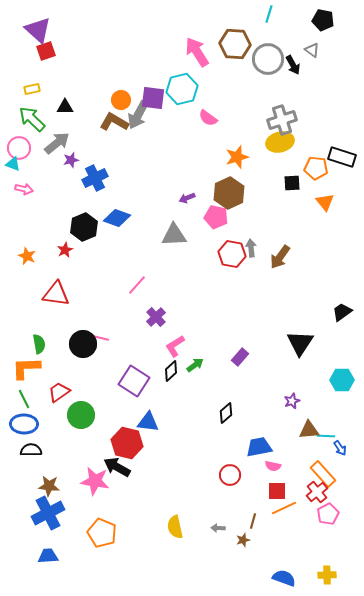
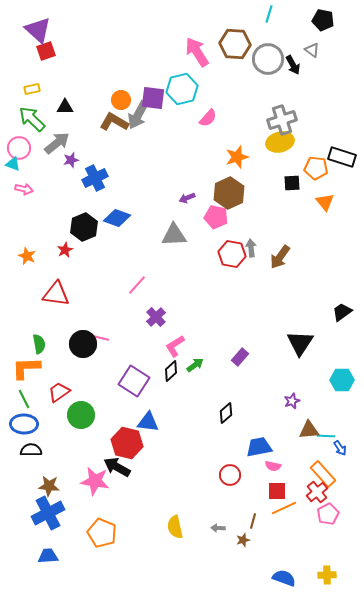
pink semicircle at (208, 118): rotated 84 degrees counterclockwise
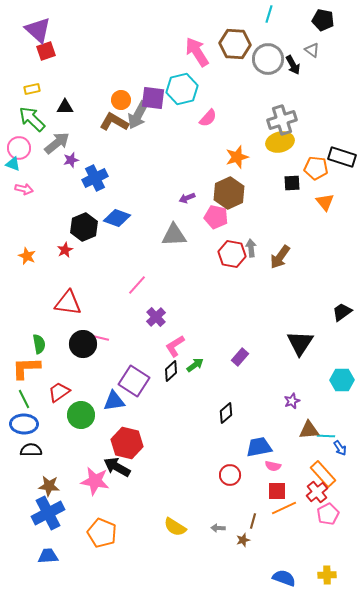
red triangle at (56, 294): moved 12 px right, 9 px down
blue triangle at (148, 422): moved 34 px left, 21 px up; rotated 15 degrees counterclockwise
yellow semicircle at (175, 527): rotated 45 degrees counterclockwise
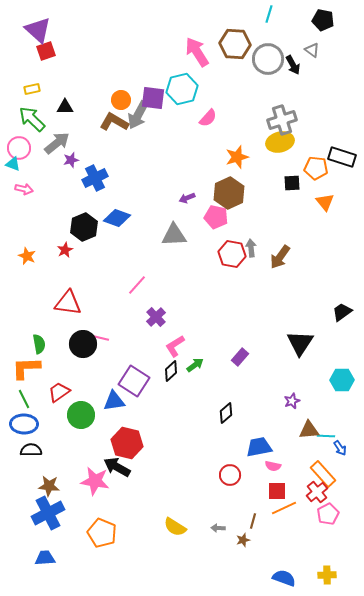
blue trapezoid at (48, 556): moved 3 px left, 2 px down
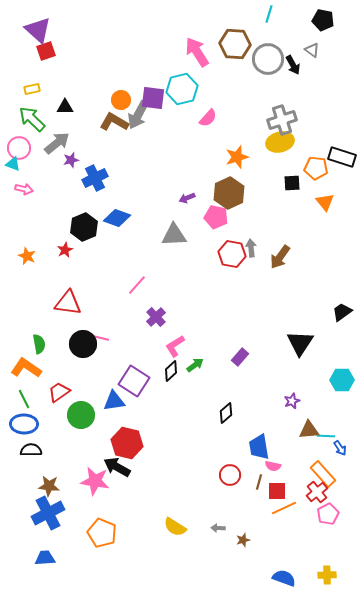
orange L-shape at (26, 368): rotated 36 degrees clockwise
blue trapezoid at (259, 447): rotated 88 degrees counterclockwise
brown line at (253, 521): moved 6 px right, 39 px up
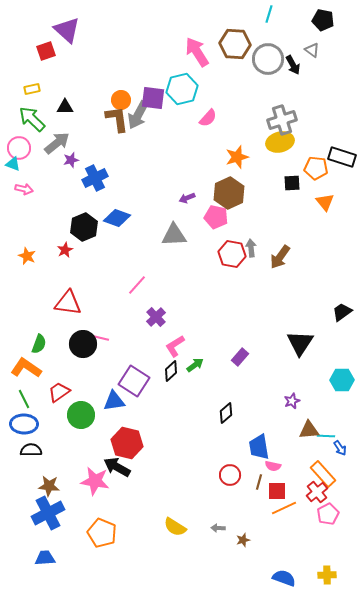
purple triangle at (38, 30): moved 29 px right
brown L-shape at (114, 122): moved 3 px right, 3 px up; rotated 52 degrees clockwise
green semicircle at (39, 344): rotated 30 degrees clockwise
